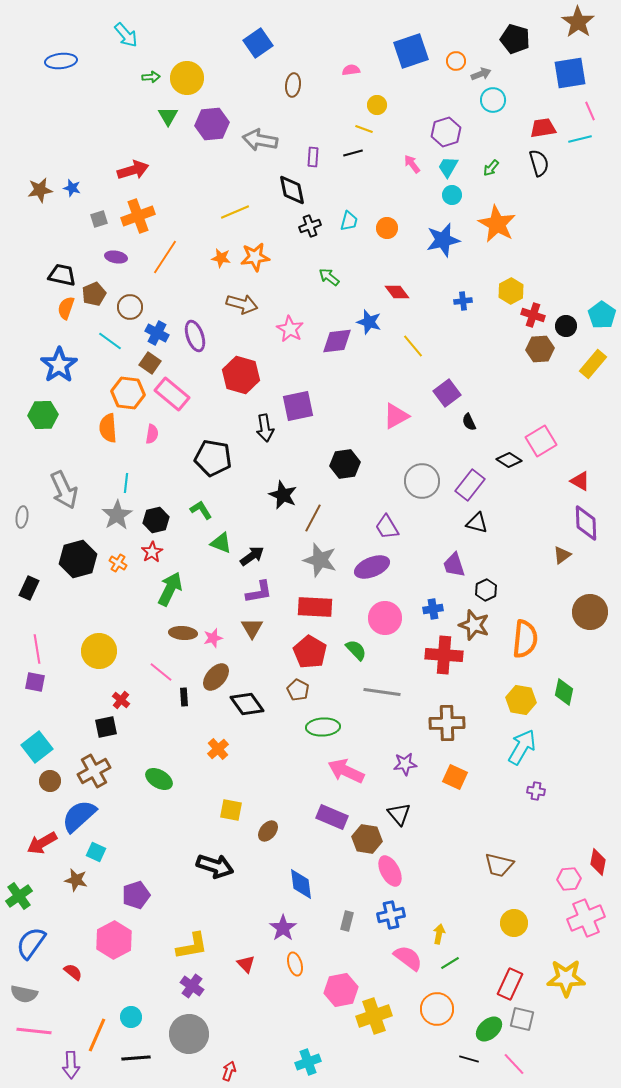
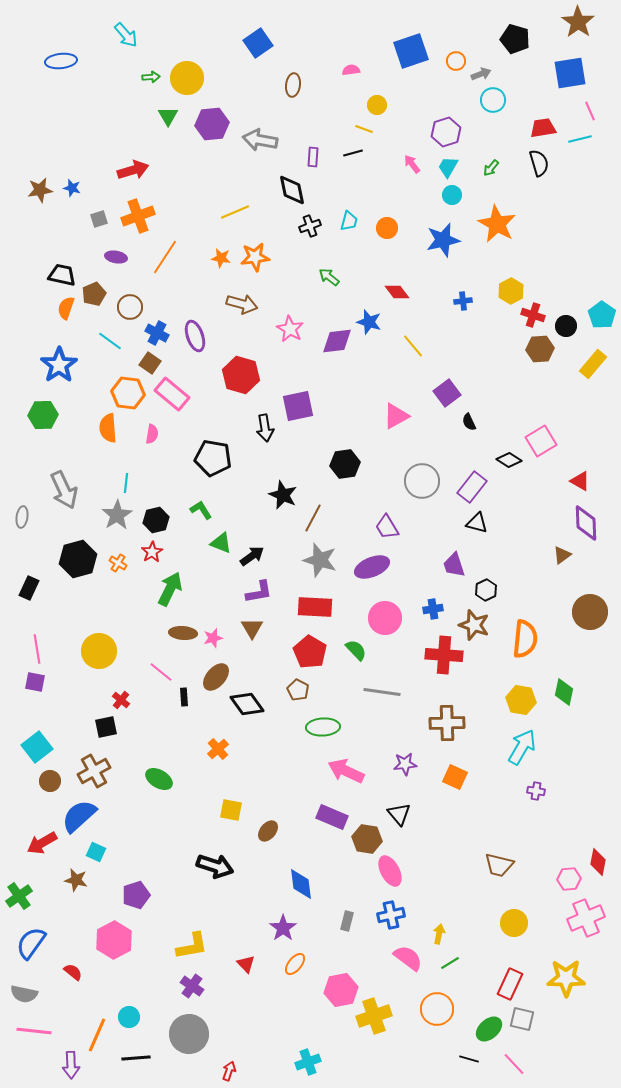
purple rectangle at (470, 485): moved 2 px right, 2 px down
orange ellipse at (295, 964): rotated 55 degrees clockwise
cyan circle at (131, 1017): moved 2 px left
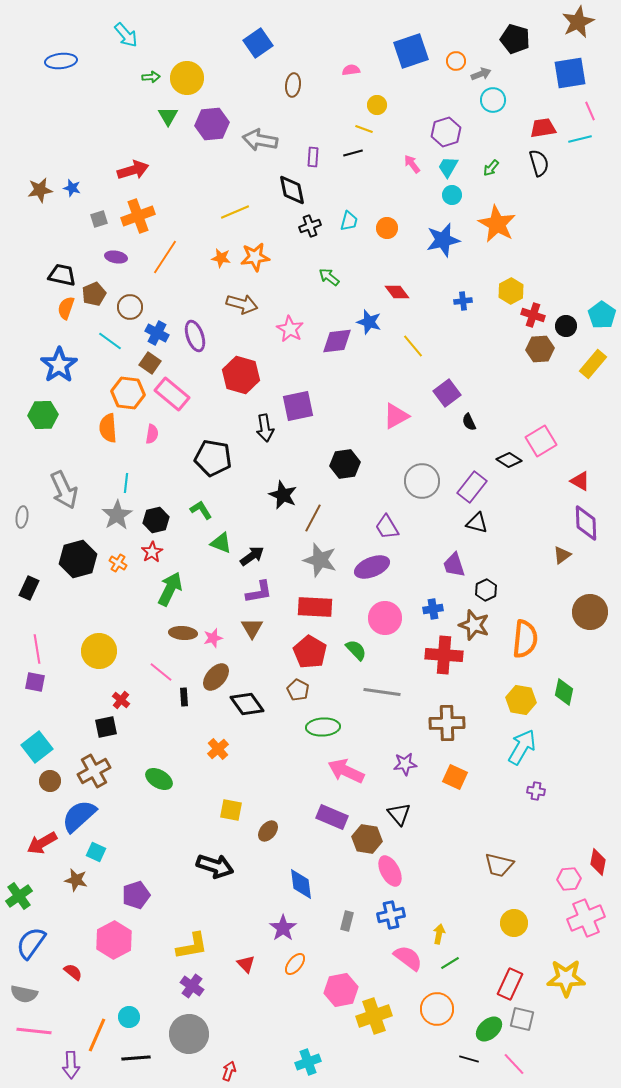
brown star at (578, 22): rotated 12 degrees clockwise
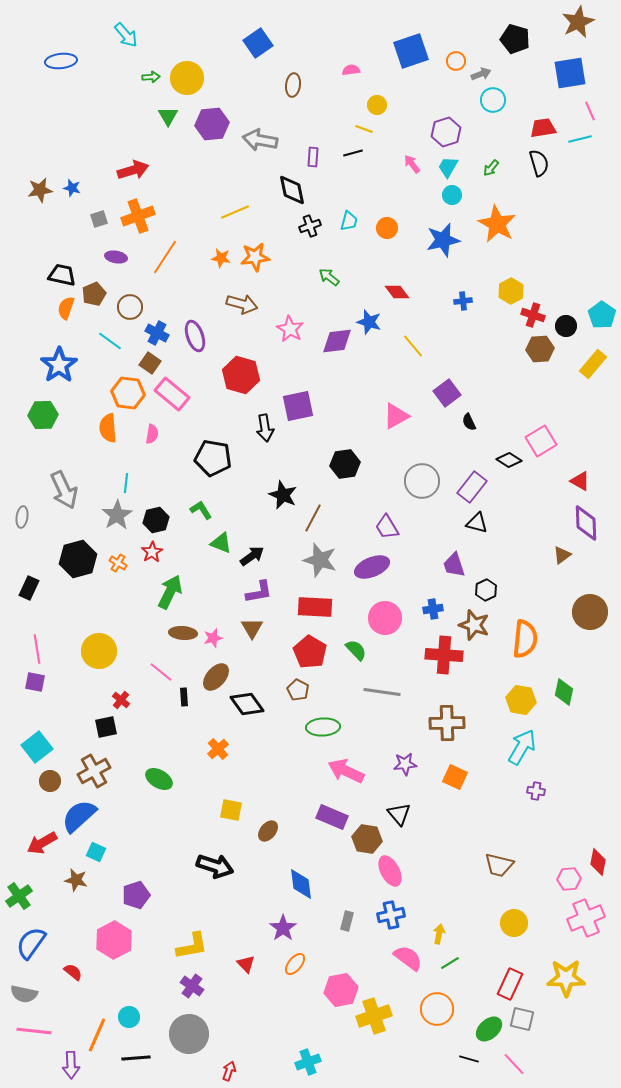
green arrow at (170, 589): moved 3 px down
